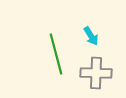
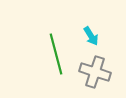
gray cross: moved 1 px left, 1 px up; rotated 16 degrees clockwise
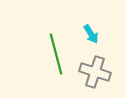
cyan arrow: moved 2 px up
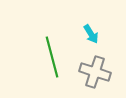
green line: moved 4 px left, 3 px down
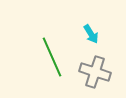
green line: rotated 9 degrees counterclockwise
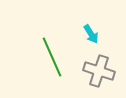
gray cross: moved 4 px right, 1 px up
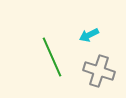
cyan arrow: moved 2 px left, 1 px down; rotated 96 degrees clockwise
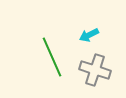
gray cross: moved 4 px left, 1 px up
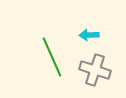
cyan arrow: rotated 24 degrees clockwise
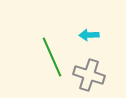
gray cross: moved 6 px left, 5 px down
